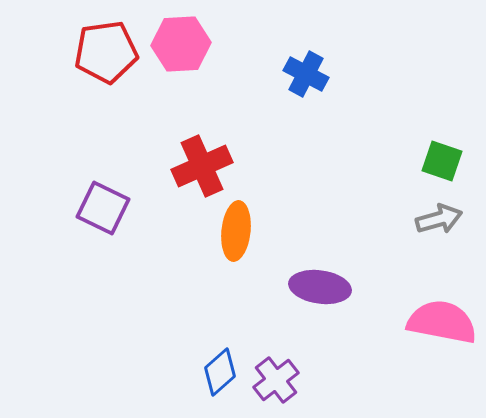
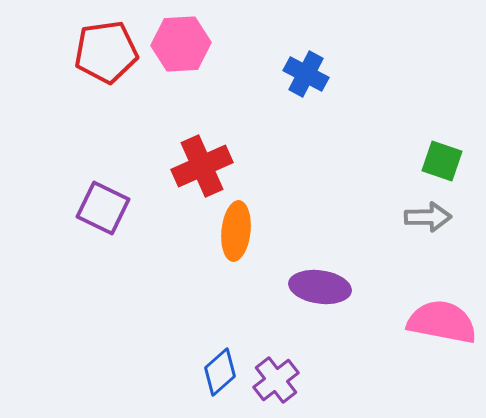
gray arrow: moved 11 px left, 2 px up; rotated 15 degrees clockwise
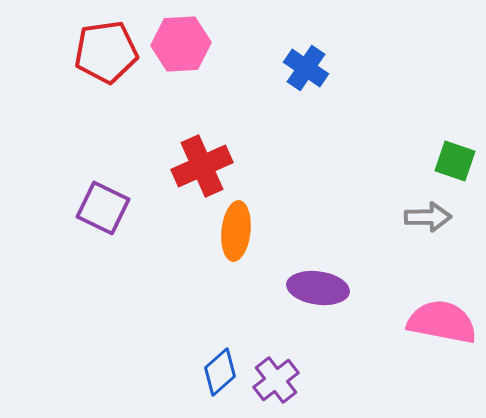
blue cross: moved 6 px up; rotated 6 degrees clockwise
green square: moved 13 px right
purple ellipse: moved 2 px left, 1 px down
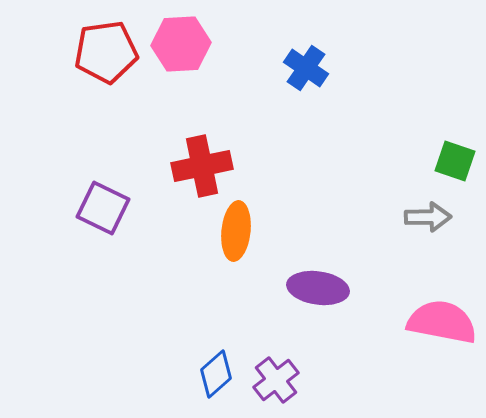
red cross: rotated 12 degrees clockwise
blue diamond: moved 4 px left, 2 px down
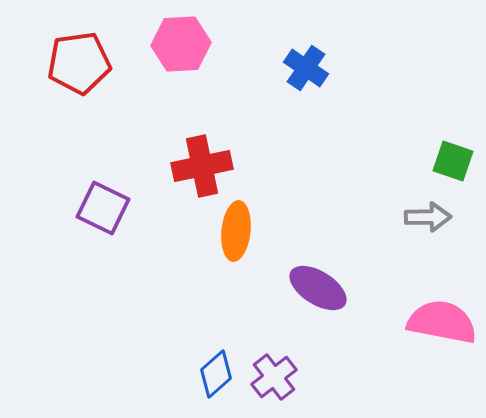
red pentagon: moved 27 px left, 11 px down
green square: moved 2 px left
purple ellipse: rotated 24 degrees clockwise
purple cross: moved 2 px left, 3 px up
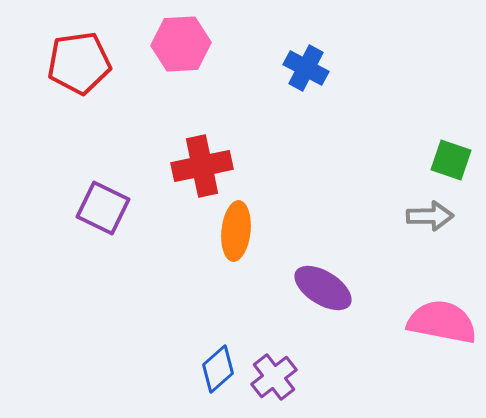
blue cross: rotated 6 degrees counterclockwise
green square: moved 2 px left, 1 px up
gray arrow: moved 2 px right, 1 px up
purple ellipse: moved 5 px right
blue diamond: moved 2 px right, 5 px up
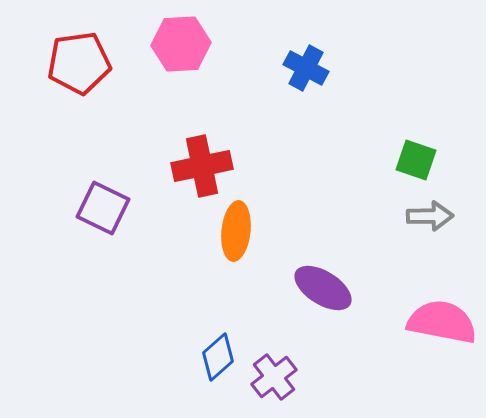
green square: moved 35 px left
blue diamond: moved 12 px up
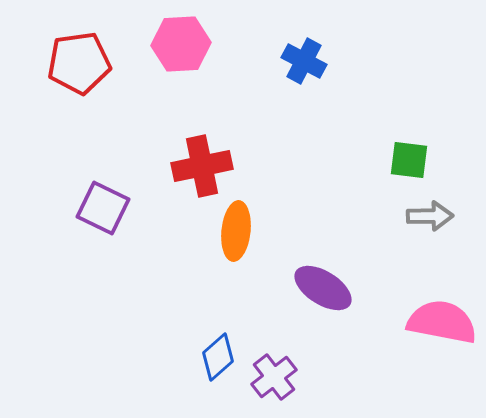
blue cross: moved 2 px left, 7 px up
green square: moved 7 px left; rotated 12 degrees counterclockwise
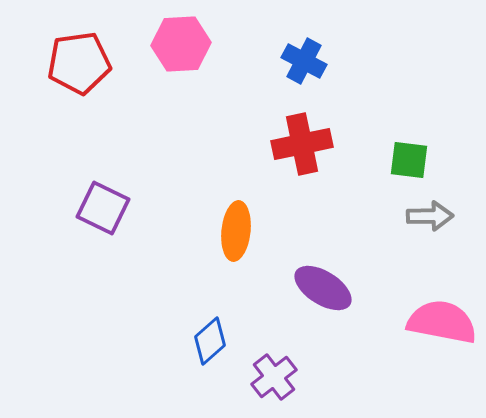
red cross: moved 100 px right, 22 px up
blue diamond: moved 8 px left, 16 px up
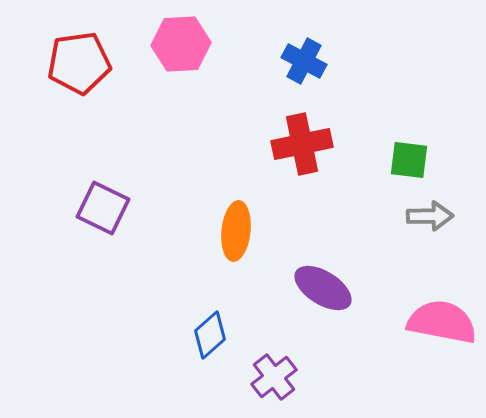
blue diamond: moved 6 px up
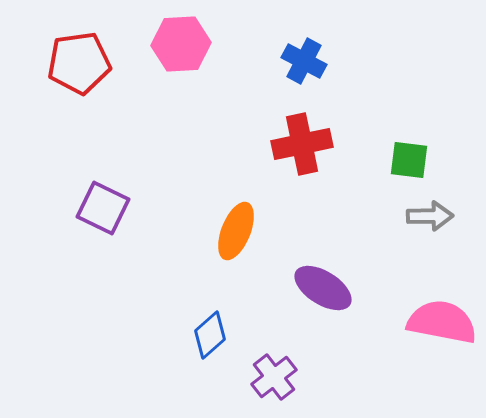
orange ellipse: rotated 16 degrees clockwise
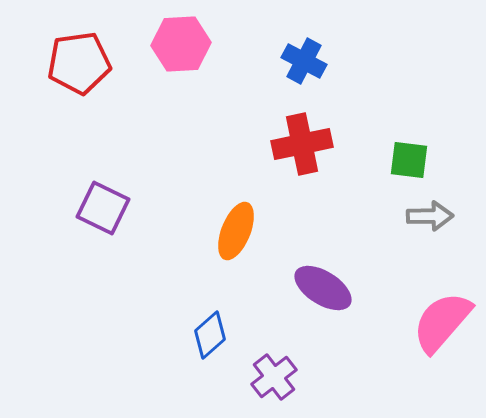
pink semicircle: rotated 60 degrees counterclockwise
